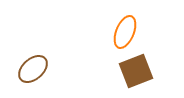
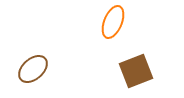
orange ellipse: moved 12 px left, 10 px up
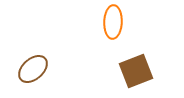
orange ellipse: rotated 20 degrees counterclockwise
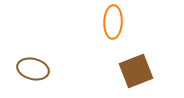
brown ellipse: rotated 56 degrees clockwise
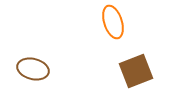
orange ellipse: rotated 20 degrees counterclockwise
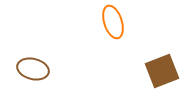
brown square: moved 26 px right
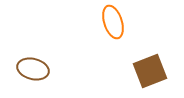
brown square: moved 12 px left
